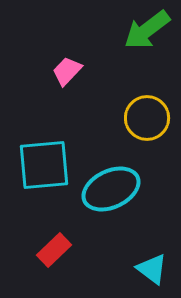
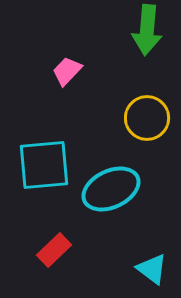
green arrow: rotated 48 degrees counterclockwise
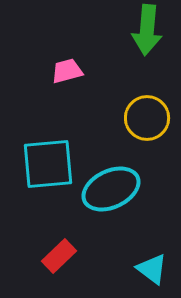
pink trapezoid: rotated 32 degrees clockwise
cyan square: moved 4 px right, 1 px up
red rectangle: moved 5 px right, 6 px down
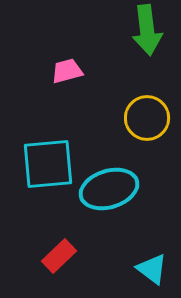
green arrow: rotated 12 degrees counterclockwise
cyan ellipse: moved 2 px left; rotated 8 degrees clockwise
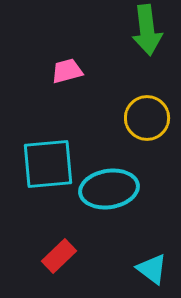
cyan ellipse: rotated 8 degrees clockwise
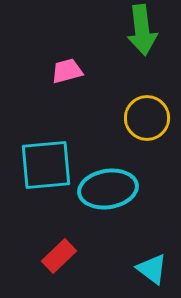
green arrow: moved 5 px left
cyan square: moved 2 px left, 1 px down
cyan ellipse: moved 1 px left
